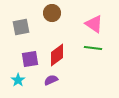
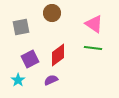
red diamond: moved 1 px right
purple square: rotated 18 degrees counterclockwise
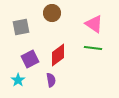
purple semicircle: rotated 104 degrees clockwise
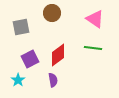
pink triangle: moved 1 px right, 5 px up
purple semicircle: moved 2 px right
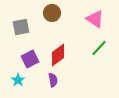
green line: moved 6 px right; rotated 54 degrees counterclockwise
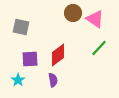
brown circle: moved 21 px right
gray square: rotated 24 degrees clockwise
purple square: rotated 24 degrees clockwise
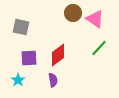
purple square: moved 1 px left, 1 px up
